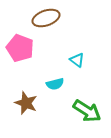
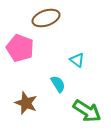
cyan semicircle: moved 3 px right; rotated 108 degrees counterclockwise
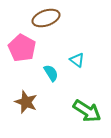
pink pentagon: moved 2 px right; rotated 8 degrees clockwise
cyan semicircle: moved 7 px left, 11 px up
brown star: moved 1 px up
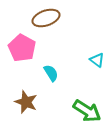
cyan triangle: moved 20 px right
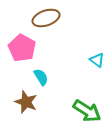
cyan semicircle: moved 10 px left, 4 px down
